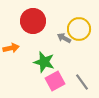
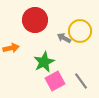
red circle: moved 2 px right, 1 px up
yellow circle: moved 1 px right, 2 px down
green star: rotated 30 degrees clockwise
gray line: moved 1 px left, 1 px up
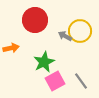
gray arrow: moved 1 px right, 2 px up
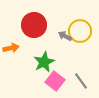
red circle: moved 1 px left, 5 px down
pink square: rotated 24 degrees counterclockwise
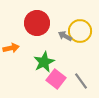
red circle: moved 3 px right, 2 px up
pink square: moved 1 px right, 2 px up
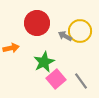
pink square: rotated 12 degrees clockwise
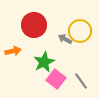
red circle: moved 3 px left, 2 px down
gray arrow: moved 3 px down
orange arrow: moved 2 px right, 3 px down
pink square: rotated 12 degrees counterclockwise
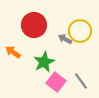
orange arrow: moved 1 px down; rotated 133 degrees counterclockwise
pink square: moved 3 px down
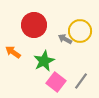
green star: moved 1 px up
gray line: rotated 72 degrees clockwise
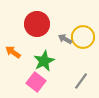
red circle: moved 3 px right, 1 px up
yellow circle: moved 3 px right, 6 px down
pink square: moved 20 px left
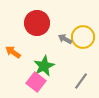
red circle: moved 1 px up
green star: moved 5 px down
